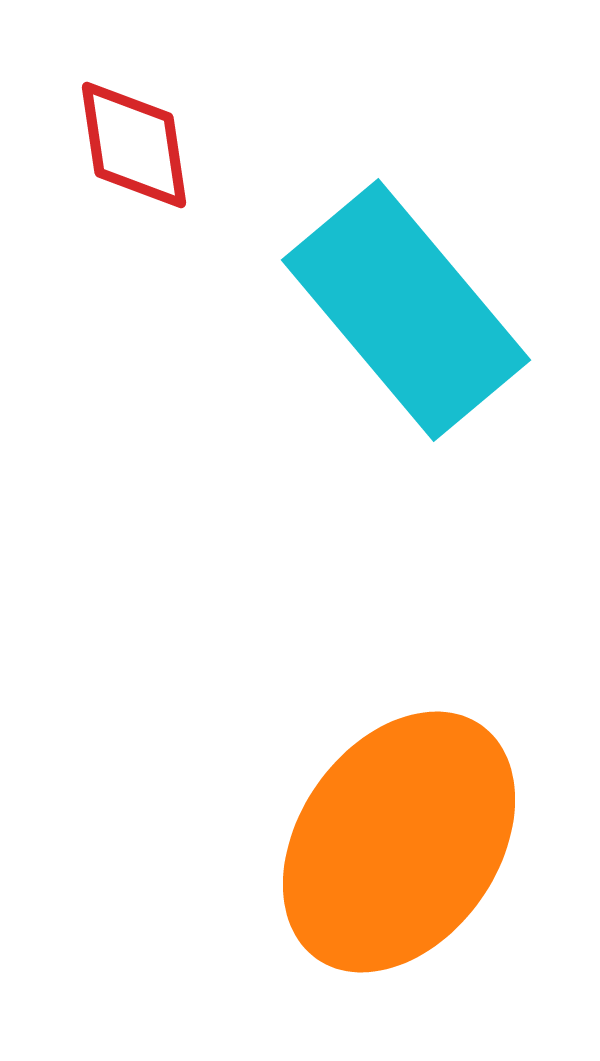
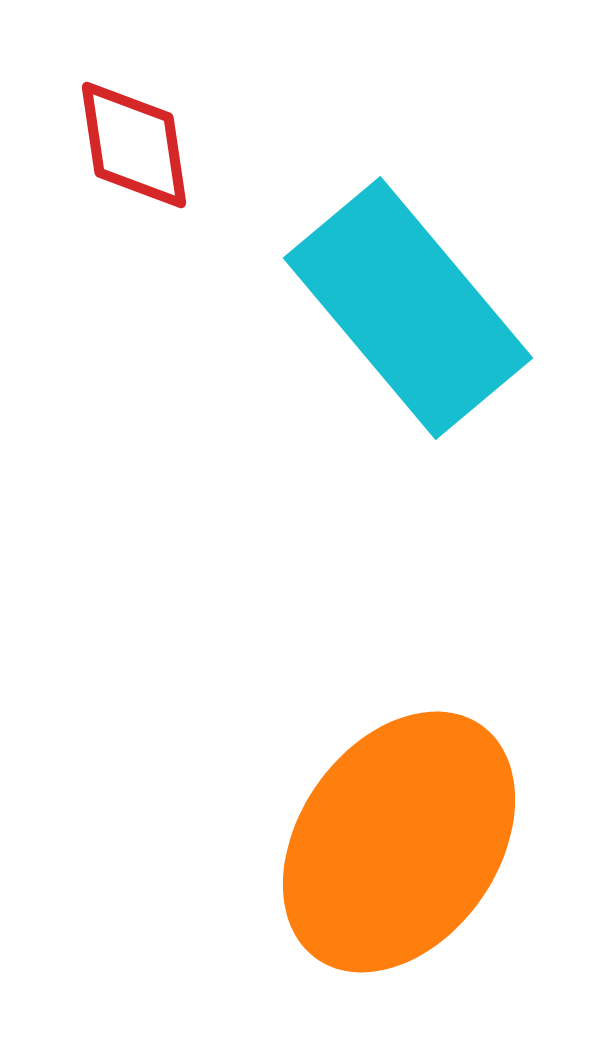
cyan rectangle: moved 2 px right, 2 px up
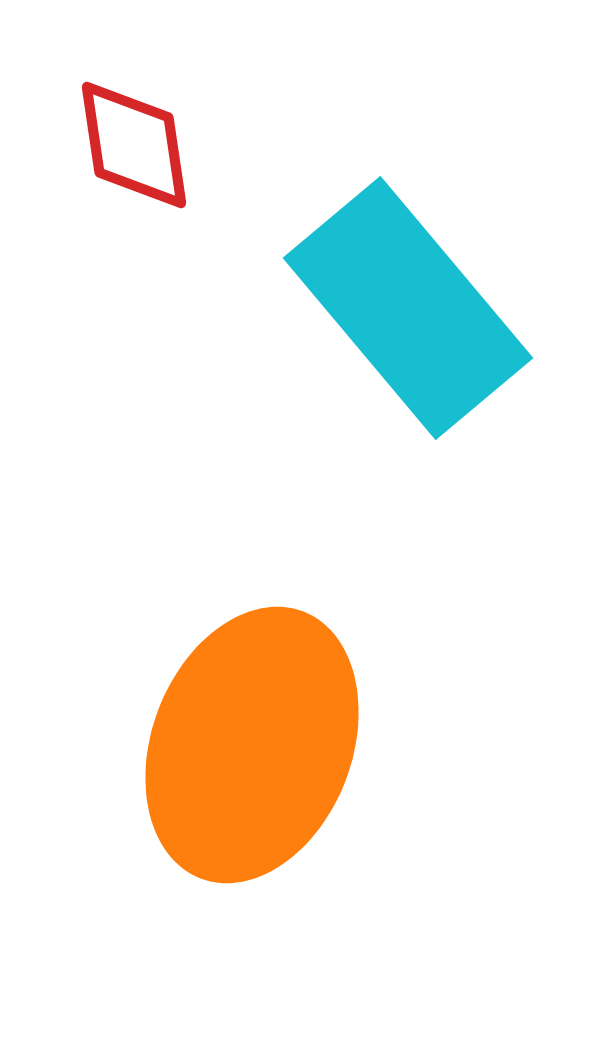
orange ellipse: moved 147 px left, 97 px up; rotated 14 degrees counterclockwise
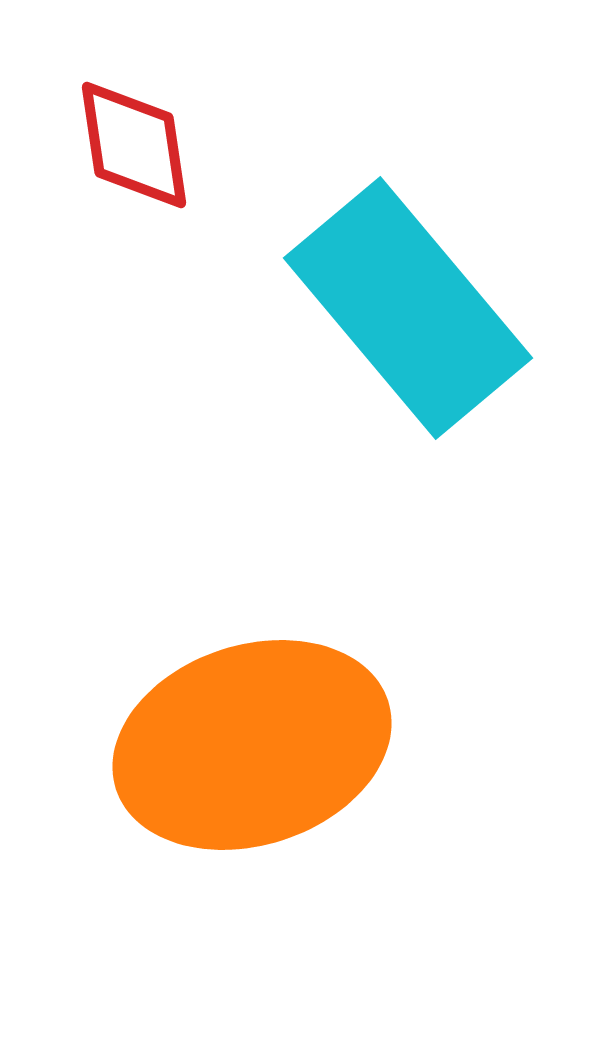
orange ellipse: rotated 51 degrees clockwise
